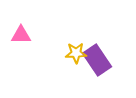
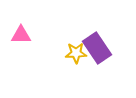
purple rectangle: moved 12 px up
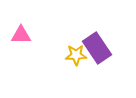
yellow star: moved 2 px down
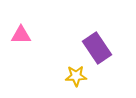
yellow star: moved 21 px down
